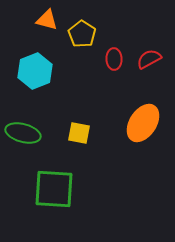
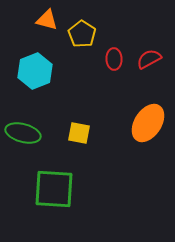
orange ellipse: moved 5 px right
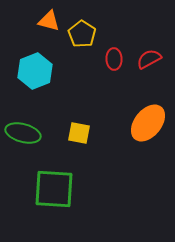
orange triangle: moved 2 px right, 1 px down
orange ellipse: rotated 6 degrees clockwise
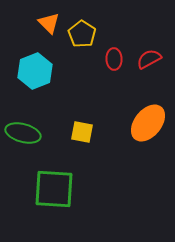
orange triangle: moved 2 px down; rotated 30 degrees clockwise
yellow square: moved 3 px right, 1 px up
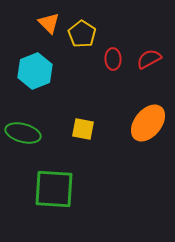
red ellipse: moved 1 px left
yellow square: moved 1 px right, 3 px up
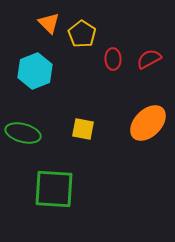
orange ellipse: rotated 6 degrees clockwise
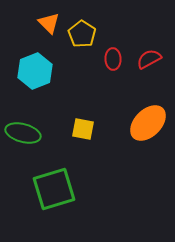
green square: rotated 21 degrees counterclockwise
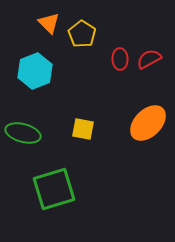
red ellipse: moved 7 px right
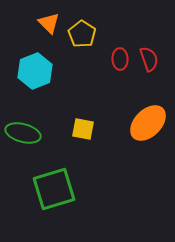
red semicircle: rotated 100 degrees clockwise
